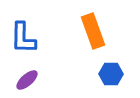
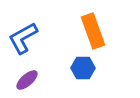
blue L-shape: rotated 60 degrees clockwise
blue hexagon: moved 28 px left, 6 px up
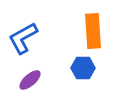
orange rectangle: rotated 16 degrees clockwise
purple ellipse: moved 3 px right
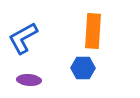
orange rectangle: rotated 8 degrees clockwise
purple ellipse: moved 1 px left; rotated 45 degrees clockwise
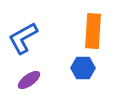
purple ellipse: rotated 40 degrees counterclockwise
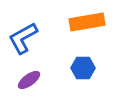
orange rectangle: moved 6 px left, 9 px up; rotated 76 degrees clockwise
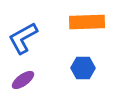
orange rectangle: rotated 8 degrees clockwise
purple ellipse: moved 6 px left
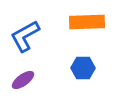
blue L-shape: moved 2 px right, 2 px up
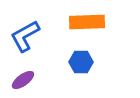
blue hexagon: moved 2 px left, 6 px up
